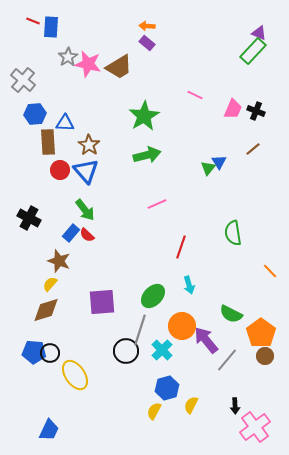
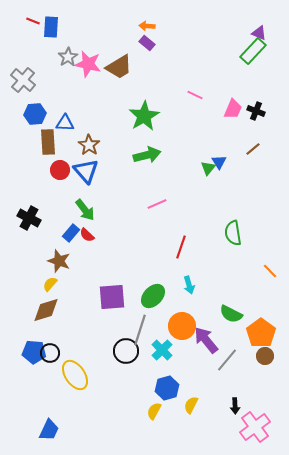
purple square at (102, 302): moved 10 px right, 5 px up
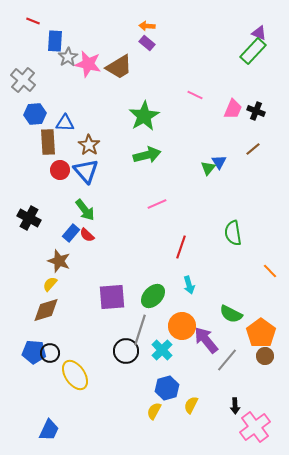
blue rectangle at (51, 27): moved 4 px right, 14 px down
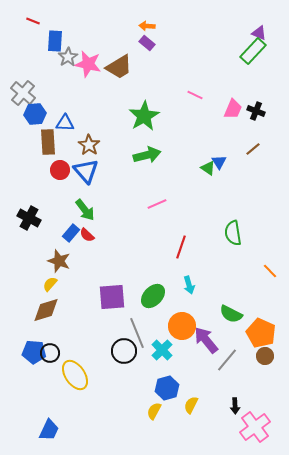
gray cross at (23, 80): moved 13 px down
green triangle at (208, 168): rotated 35 degrees counterclockwise
gray line at (140, 330): moved 3 px left, 3 px down; rotated 40 degrees counterclockwise
orange pentagon at (261, 333): rotated 12 degrees counterclockwise
black circle at (126, 351): moved 2 px left
